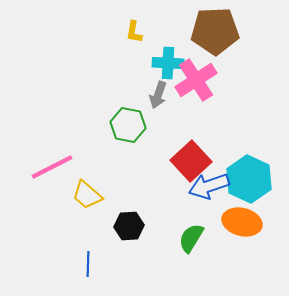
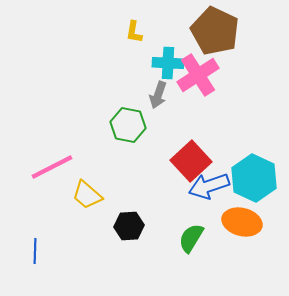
brown pentagon: rotated 27 degrees clockwise
pink cross: moved 2 px right, 5 px up
cyan hexagon: moved 5 px right, 1 px up
blue line: moved 53 px left, 13 px up
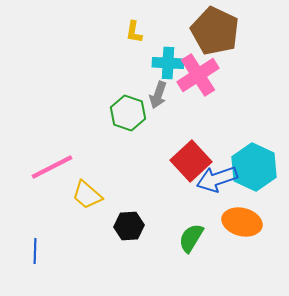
green hexagon: moved 12 px up; rotated 8 degrees clockwise
cyan hexagon: moved 11 px up
blue arrow: moved 8 px right, 7 px up
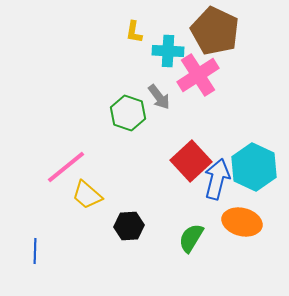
cyan cross: moved 12 px up
gray arrow: moved 1 px right, 2 px down; rotated 56 degrees counterclockwise
pink line: moved 14 px right; rotated 12 degrees counterclockwise
blue arrow: rotated 123 degrees clockwise
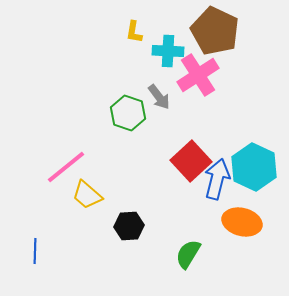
green semicircle: moved 3 px left, 16 px down
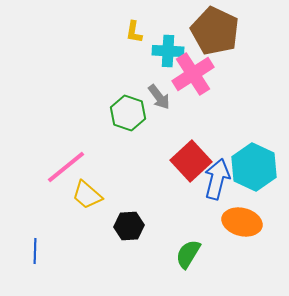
pink cross: moved 5 px left, 1 px up
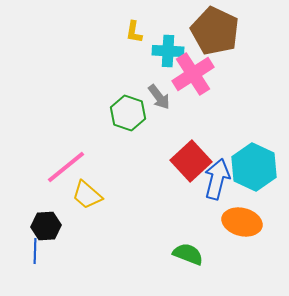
black hexagon: moved 83 px left
green semicircle: rotated 80 degrees clockwise
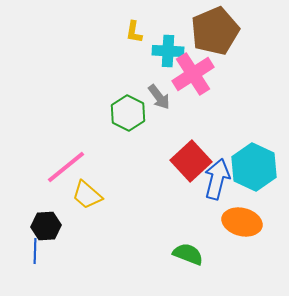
brown pentagon: rotated 24 degrees clockwise
green hexagon: rotated 8 degrees clockwise
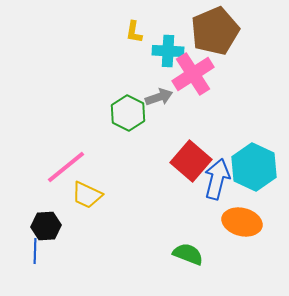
gray arrow: rotated 72 degrees counterclockwise
red square: rotated 6 degrees counterclockwise
yellow trapezoid: rotated 16 degrees counterclockwise
